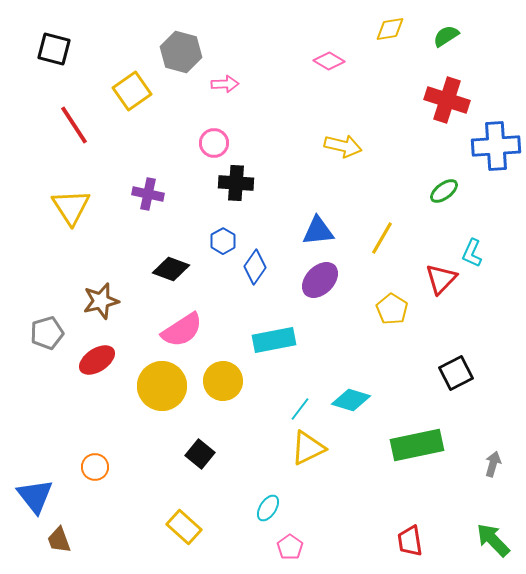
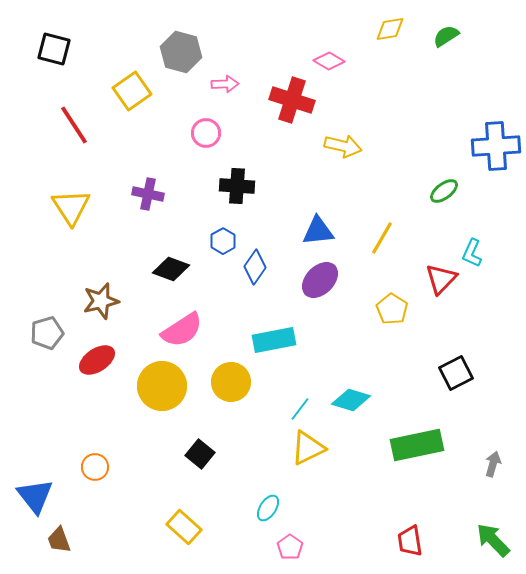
red cross at (447, 100): moved 155 px left
pink circle at (214, 143): moved 8 px left, 10 px up
black cross at (236, 183): moved 1 px right, 3 px down
yellow circle at (223, 381): moved 8 px right, 1 px down
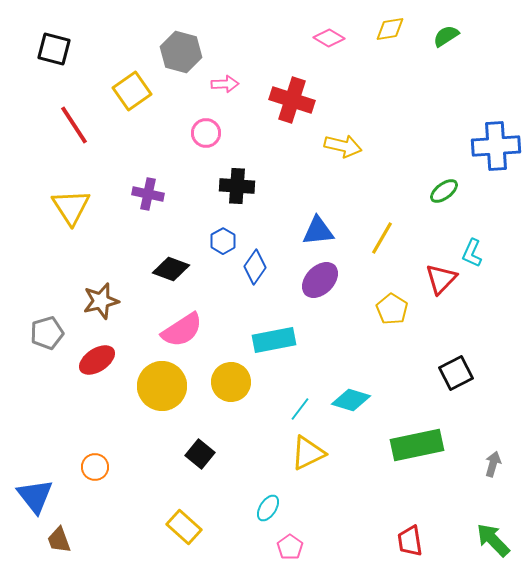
pink diamond at (329, 61): moved 23 px up
yellow triangle at (308, 448): moved 5 px down
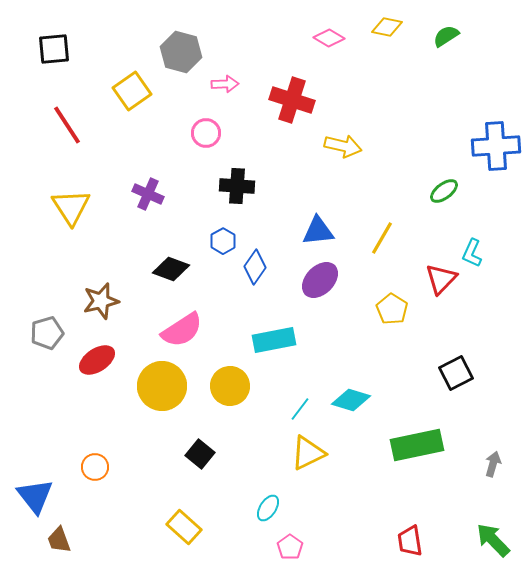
yellow diamond at (390, 29): moved 3 px left, 2 px up; rotated 20 degrees clockwise
black square at (54, 49): rotated 20 degrees counterclockwise
red line at (74, 125): moved 7 px left
purple cross at (148, 194): rotated 12 degrees clockwise
yellow circle at (231, 382): moved 1 px left, 4 px down
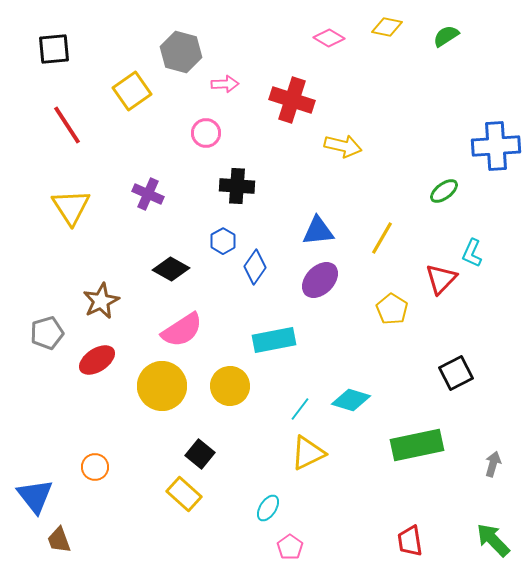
black diamond at (171, 269): rotated 9 degrees clockwise
brown star at (101, 301): rotated 12 degrees counterclockwise
yellow rectangle at (184, 527): moved 33 px up
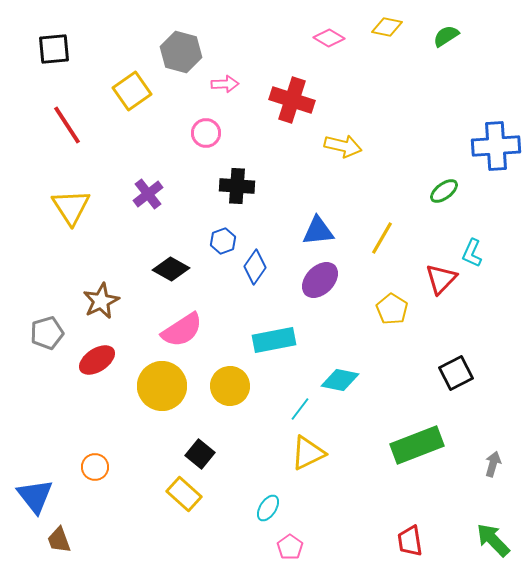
purple cross at (148, 194): rotated 28 degrees clockwise
blue hexagon at (223, 241): rotated 10 degrees clockwise
cyan diamond at (351, 400): moved 11 px left, 20 px up; rotated 6 degrees counterclockwise
green rectangle at (417, 445): rotated 9 degrees counterclockwise
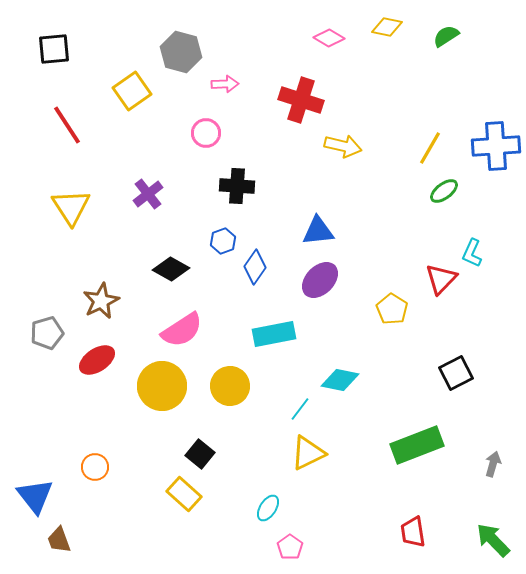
red cross at (292, 100): moved 9 px right
yellow line at (382, 238): moved 48 px right, 90 px up
cyan rectangle at (274, 340): moved 6 px up
red trapezoid at (410, 541): moved 3 px right, 9 px up
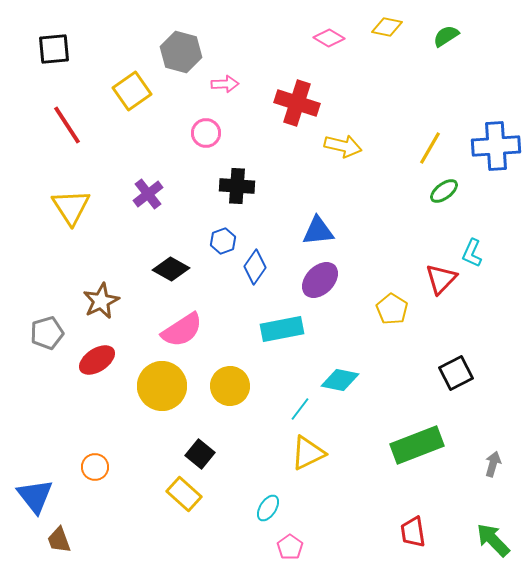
red cross at (301, 100): moved 4 px left, 3 px down
cyan rectangle at (274, 334): moved 8 px right, 5 px up
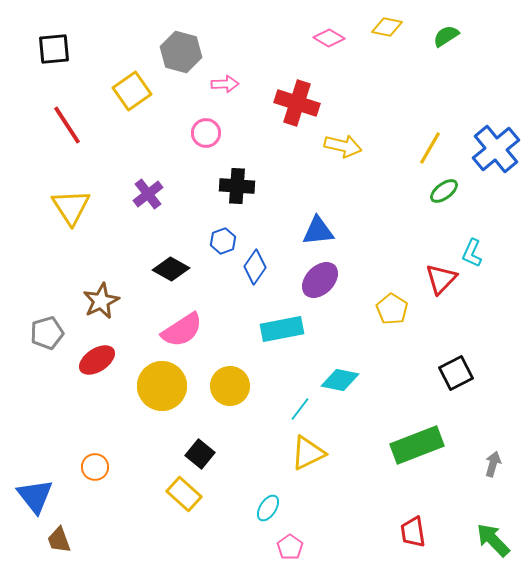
blue cross at (496, 146): moved 3 px down; rotated 36 degrees counterclockwise
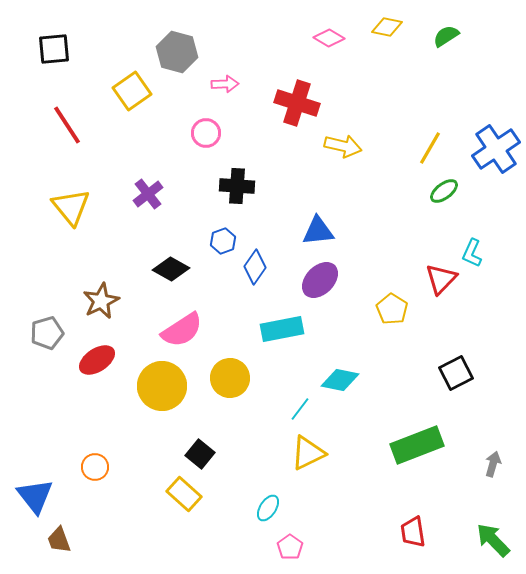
gray hexagon at (181, 52): moved 4 px left
blue cross at (496, 149): rotated 6 degrees clockwise
yellow triangle at (71, 207): rotated 6 degrees counterclockwise
yellow circle at (230, 386): moved 8 px up
